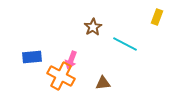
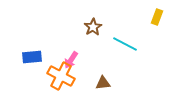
pink arrow: rotated 12 degrees clockwise
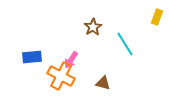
cyan line: rotated 30 degrees clockwise
brown triangle: rotated 21 degrees clockwise
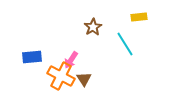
yellow rectangle: moved 18 px left; rotated 63 degrees clockwise
brown triangle: moved 19 px left, 4 px up; rotated 42 degrees clockwise
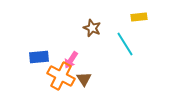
brown star: moved 1 px left, 1 px down; rotated 18 degrees counterclockwise
blue rectangle: moved 7 px right
